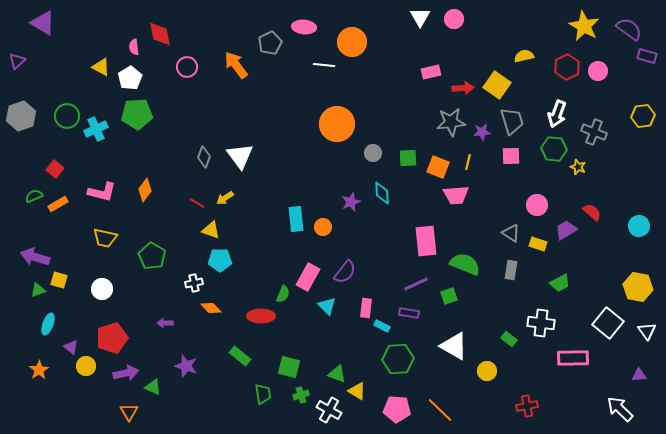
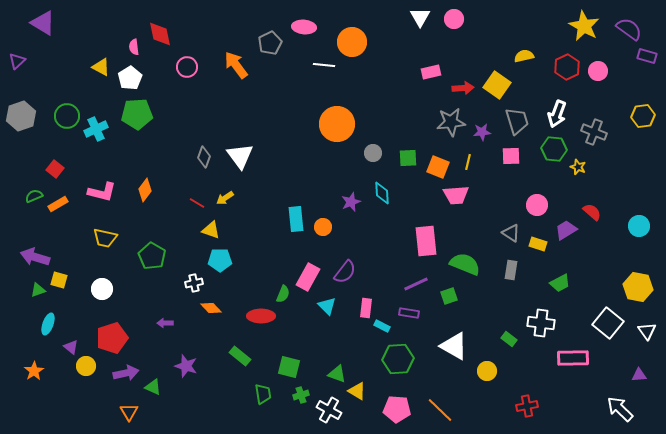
gray trapezoid at (512, 121): moved 5 px right
orange star at (39, 370): moved 5 px left, 1 px down
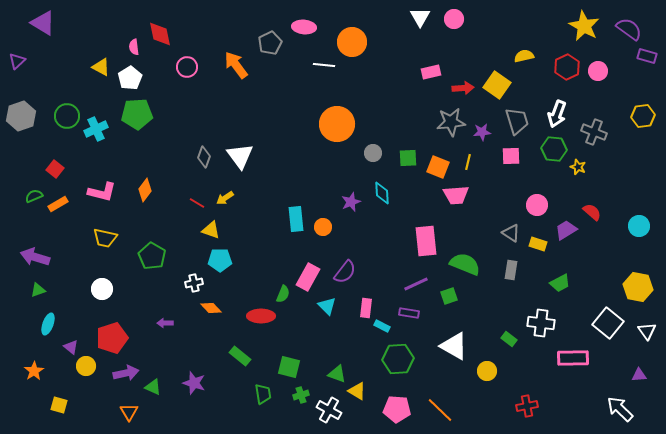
yellow square at (59, 280): moved 125 px down
purple star at (186, 366): moved 8 px right, 17 px down
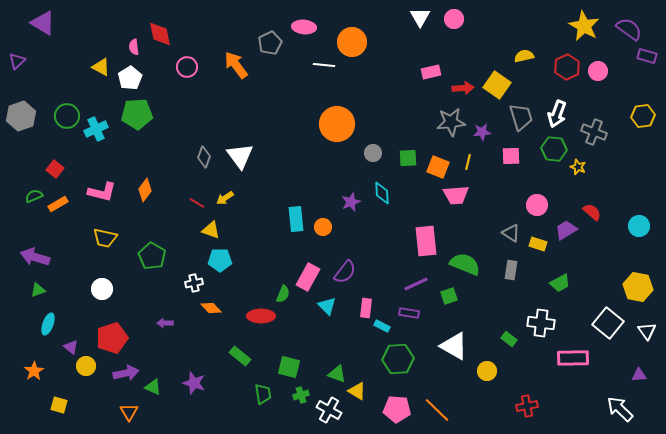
gray trapezoid at (517, 121): moved 4 px right, 4 px up
orange line at (440, 410): moved 3 px left
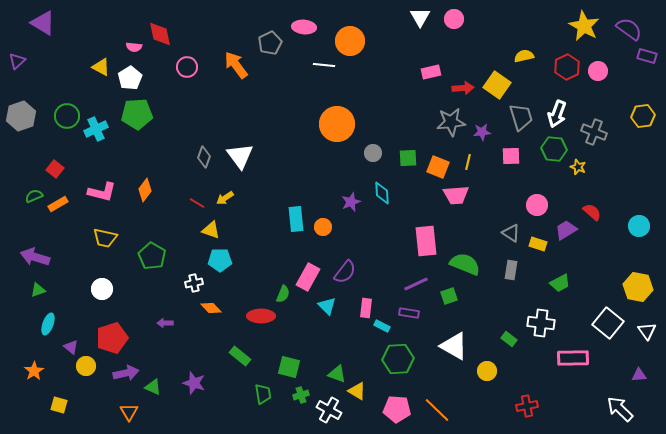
orange circle at (352, 42): moved 2 px left, 1 px up
pink semicircle at (134, 47): rotated 77 degrees counterclockwise
